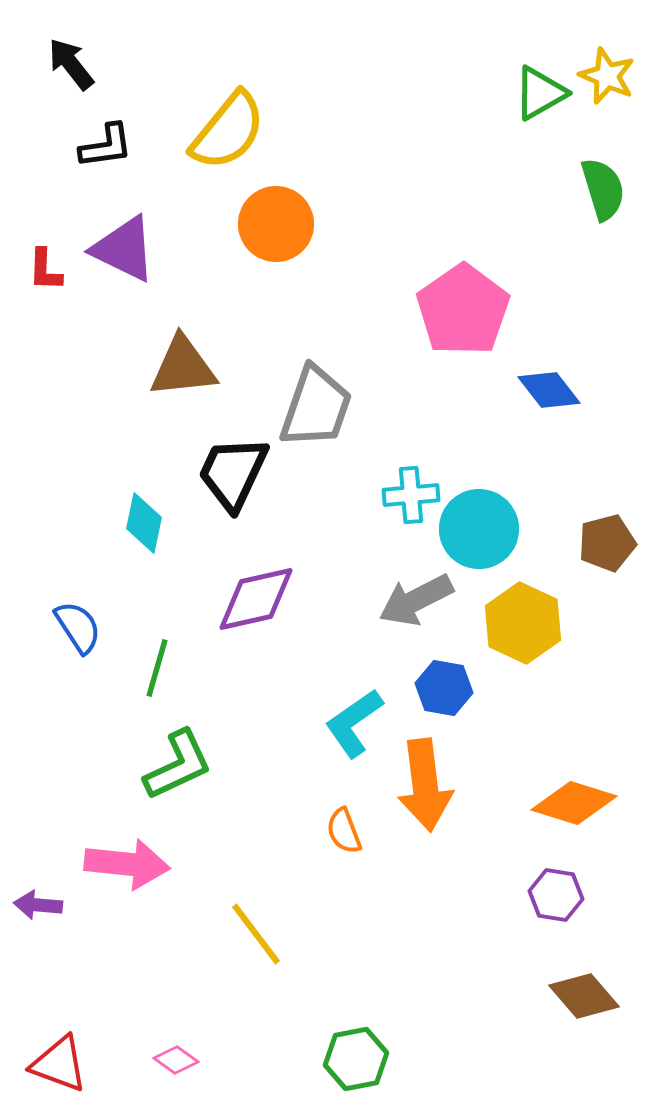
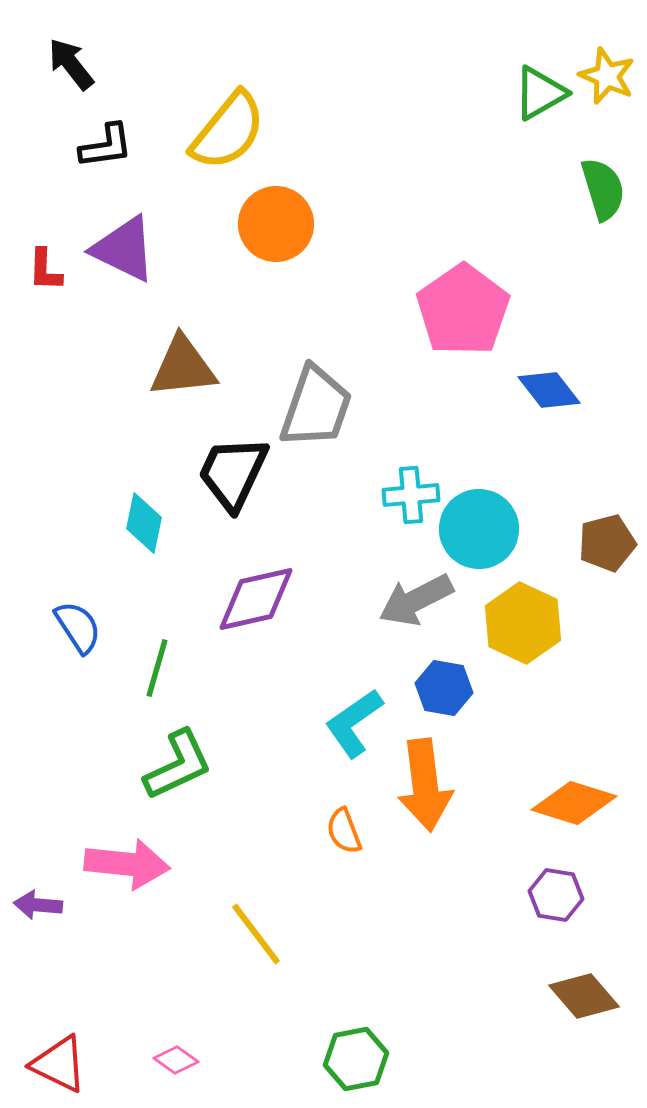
red triangle: rotated 6 degrees clockwise
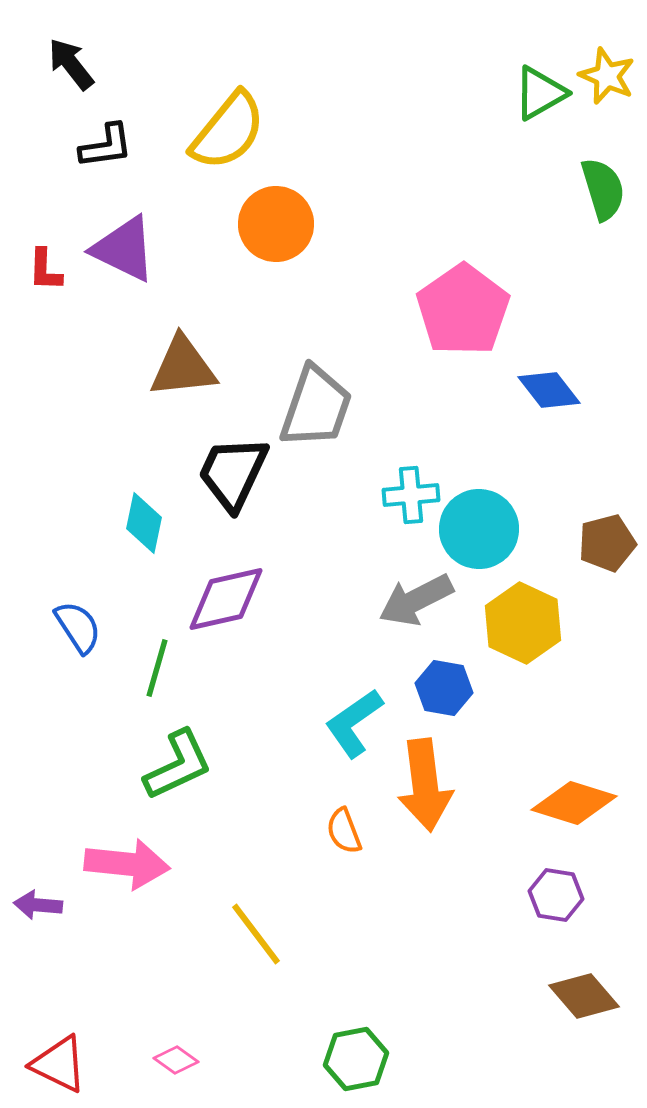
purple diamond: moved 30 px left
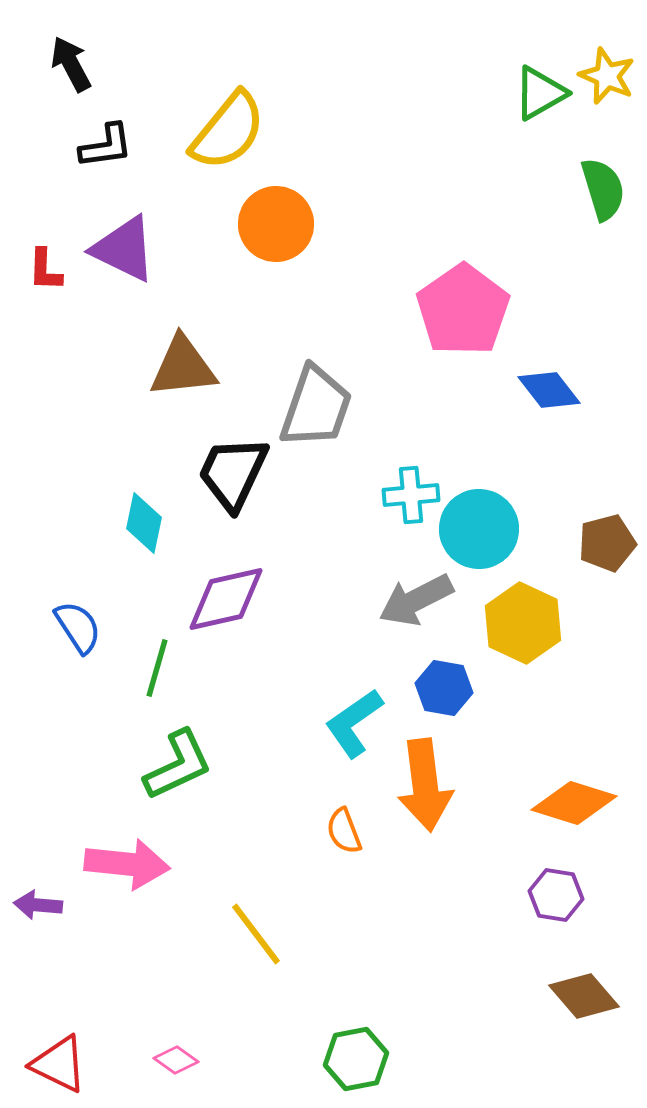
black arrow: rotated 10 degrees clockwise
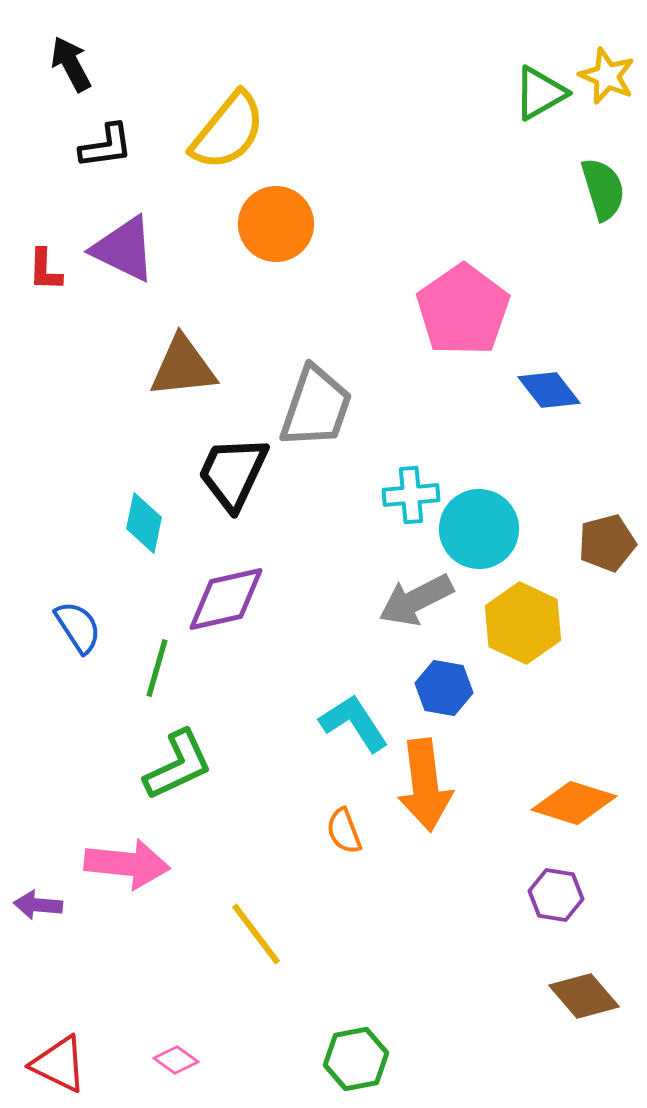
cyan L-shape: rotated 92 degrees clockwise
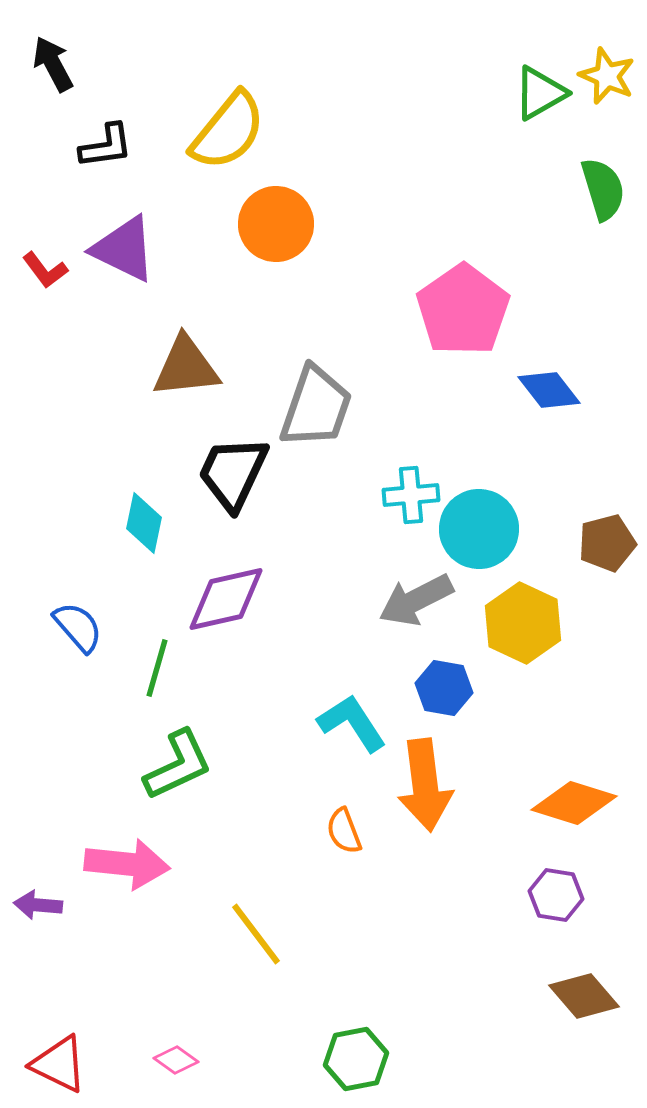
black arrow: moved 18 px left
red L-shape: rotated 39 degrees counterclockwise
brown triangle: moved 3 px right
blue semicircle: rotated 8 degrees counterclockwise
cyan L-shape: moved 2 px left
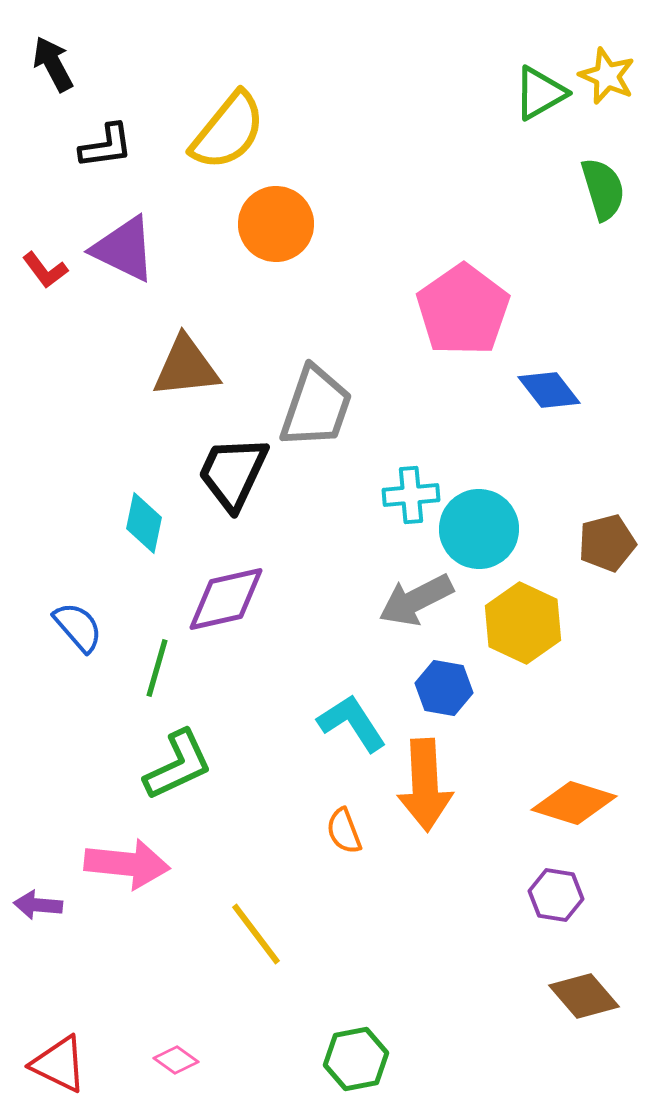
orange arrow: rotated 4 degrees clockwise
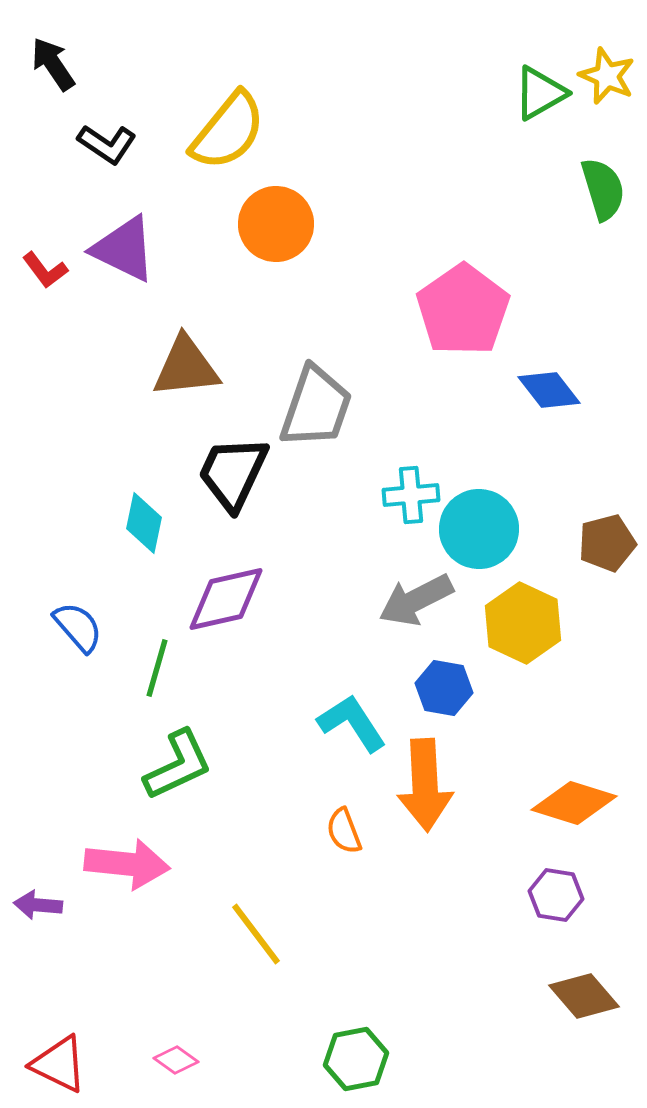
black arrow: rotated 6 degrees counterclockwise
black L-shape: moved 1 px right, 2 px up; rotated 42 degrees clockwise
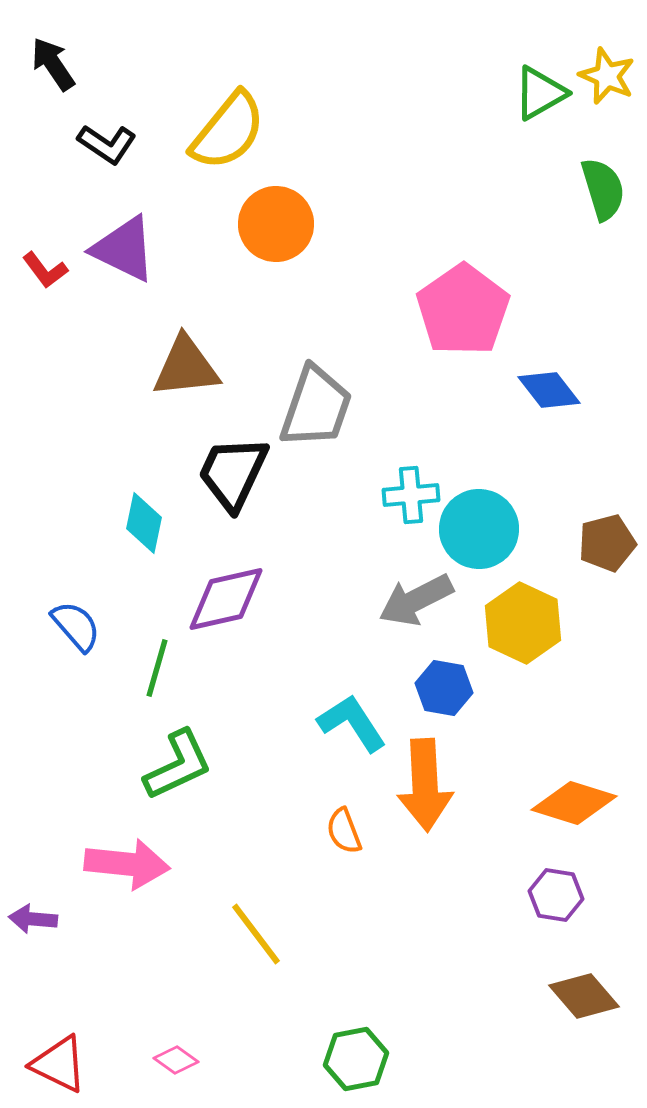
blue semicircle: moved 2 px left, 1 px up
purple arrow: moved 5 px left, 14 px down
